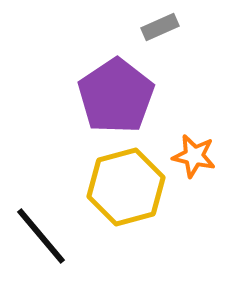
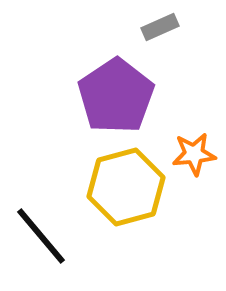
orange star: moved 2 px up; rotated 18 degrees counterclockwise
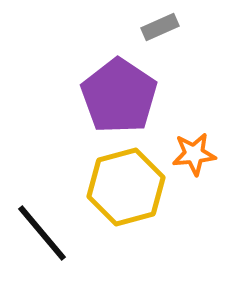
purple pentagon: moved 3 px right; rotated 4 degrees counterclockwise
black line: moved 1 px right, 3 px up
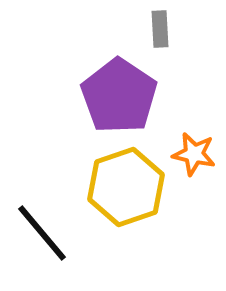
gray rectangle: moved 2 px down; rotated 69 degrees counterclockwise
orange star: rotated 18 degrees clockwise
yellow hexagon: rotated 4 degrees counterclockwise
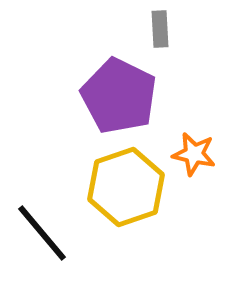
purple pentagon: rotated 8 degrees counterclockwise
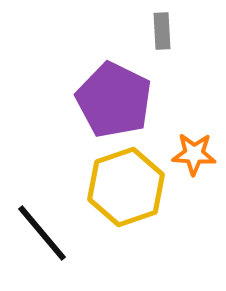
gray rectangle: moved 2 px right, 2 px down
purple pentagon: moved 5 px left, 4 px down
orange star: rotated 9 degrees counterclockwise
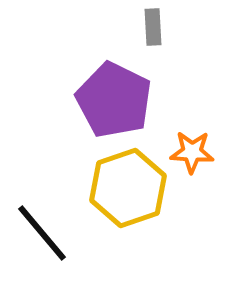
gray rectangle: moved 9 px left, 4 px up
orange star: moved 2 px left, 2 px up
yellow hexagon: moved 2 px right, 1 px down
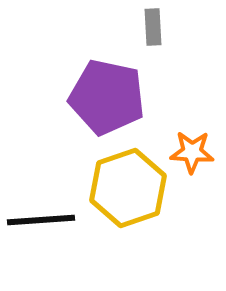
purple pentagon: moved 7 px left, 3 px up; rotated 14 degrees counterclockwise
black line: moved 1 px left, 13 px up; rotated 54 degrees counterclockwise
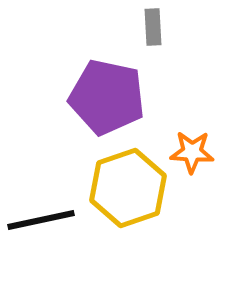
black line: rotated 8 degrees counterclockwise
